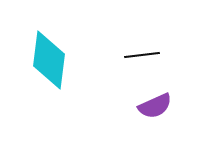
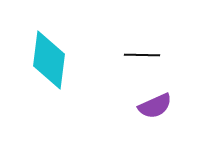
black line: rotated 8 degrees clockwise
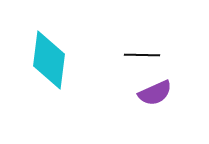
purple semicircle: moved 13 px up
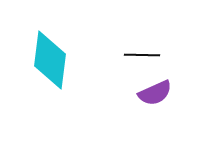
cyan diamond: moved 1 px right
